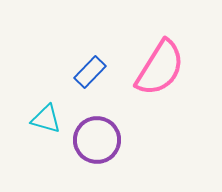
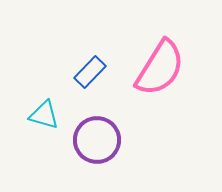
cyan triangle: moved 2 px left, 4 px up
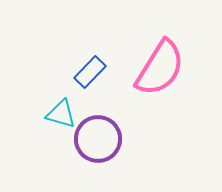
cyan triangle: moved 17 px right, 1 px up
purple circle: moved 1 px right, 1 px up
